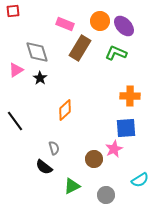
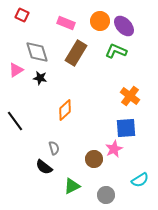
red square: moved 9 px right, 4 px down; rotated 32 degrees clockwise
pink rectangle: moved 1 px right, 1 px up
brown rectangle: moved 4 px left, 5 px down
green L-shape: moved 2 px up
black star: rotated 24 degrees counterclockwise
orange cross: rotated 36 degrees clockwise
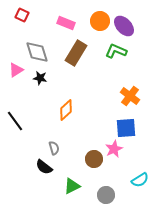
orange diamond: moved 1 px right
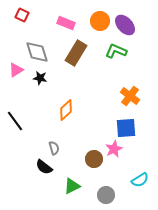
purple ellipse: moved 1 px right, 1 px up
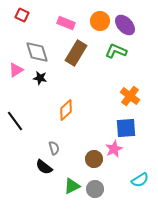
gray circle: moved 11 px left, 6 px up
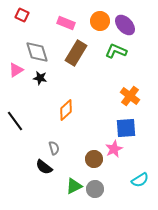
green triangle: moved 2 px right
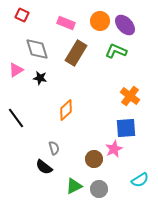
gray diamond: moved 3 px up
black line: moved 1 px right, 3 px up
gray circle: moved 4 px right
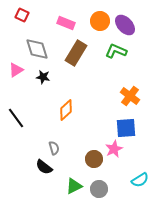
black star: moved 3 px right, 1 px up
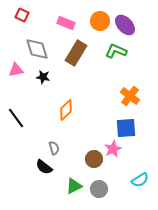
pink triangle: rotated 21 degrees clockwise
pink star: moved 1 px left
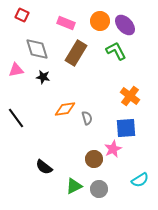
green L-shape: rotated 40 degrees clockwise
orange diamond: moved 1 px left, 1 px up; rotated 35 degrees clockwise
gray semicircle: moved 33 px right, 30 px up
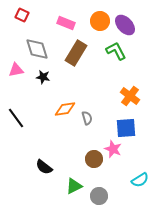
pink star: rotated 24 degrees counterclockwise
gray circle: moved 7 px down
